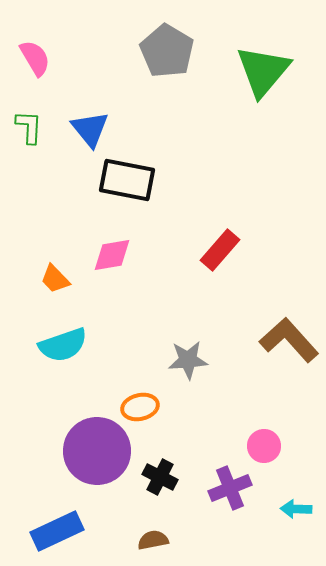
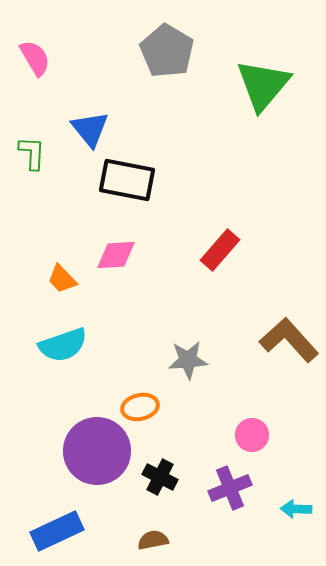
green triangle: moved 14 px down
green L-shape: moved 3 px right, 26 px down
pink diamond: moved 4 px right; rotated 6 degrees clockwise
orange trapezoid: moved 7 px right
pink circle: moved 12 px left, 11 px up
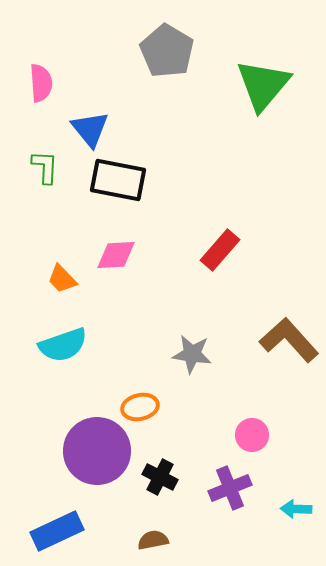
pink semicircle: moved 6 px right, 25 px down; rotated 27 degrees clockwise
green L-shape: moved 13 px right, 14 px down
black rectangle: moved 9 px left
gray star: moved 4 px right, 6 px up; rotated 12 degrees clockwise
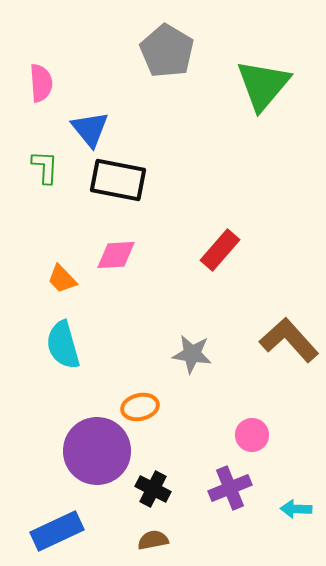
cyan semicircle: rotated 93 degrees clockwise
black cross: moved 7 px left, 12 px down
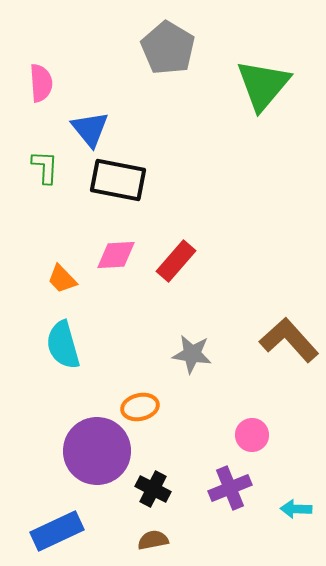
gray pentagon: moved 1 px right, 3 px up
red rectangle: moved 44 px left, 11 px down
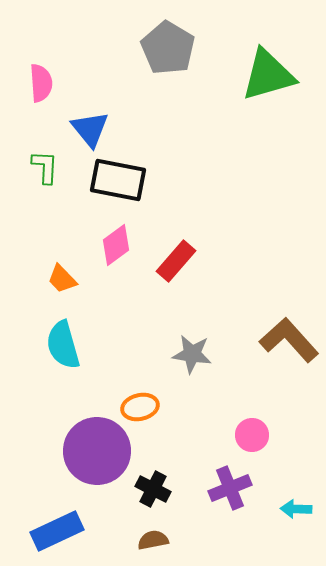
green triangle: moved 5 px right, 10 px up; rotated 34 degrees clockwise
pink diamond: moved 10 px up; rotated 33 degrees counterclockwise
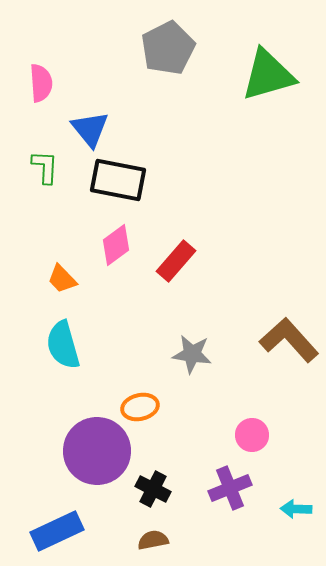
gray pentagon: rotated 14 degrees clockwise
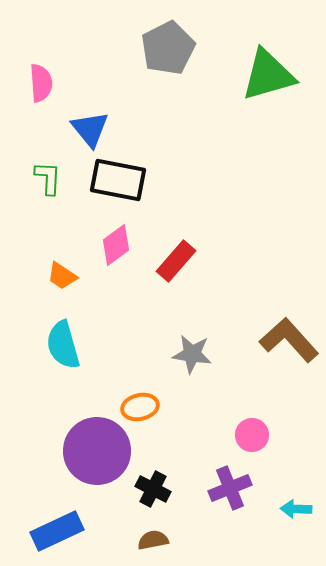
green L-shape: moved 3 px right, 11 px down
orange trapezoid: moved 3 px up; rotated 12 degrees counterclockwise
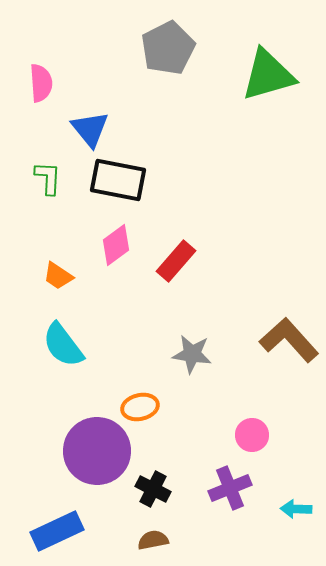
orange trapezoid: moved 4 px left
cyan semicircle: rotated 21 degrees counterclockwise
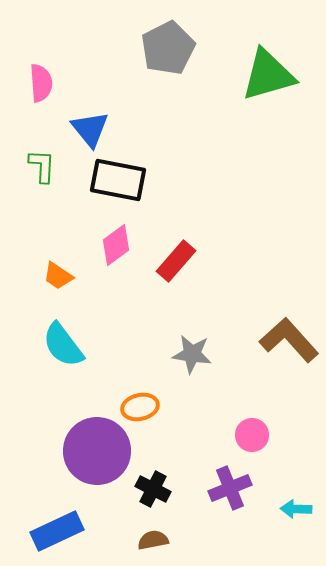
green L-shape: moved 6 px left, 12 px up
